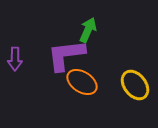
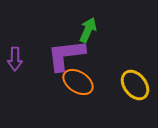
orange ellipse: moved 4 px left
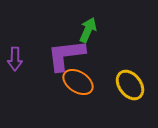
yellow ellipse: moved 5 px left
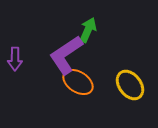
purple L-shape: rotated 27 degrees counterclockwise
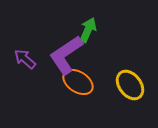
purple arrow: moved 10 px right; rotated 130 degrees clockwise
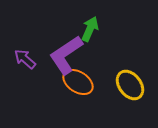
green arrow: moved 2 px right, 1 px up
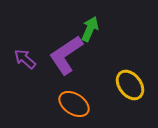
orange ellipse: moved 4 px left, 22 px down
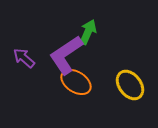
green arrow: moved 2 px left, 3 px down
purple arrow: moved 1 px left, 1 px up
orange ellipse: moved 2 px right, 22 px up
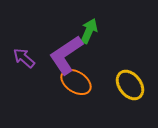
green arrow: moved 1 px right, 1 px up
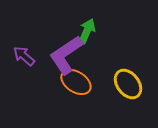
green arrow: moved 2 px left
purple arrow: moved 2 px up
yellow ellipse: moved 2 px left, 1 px up
